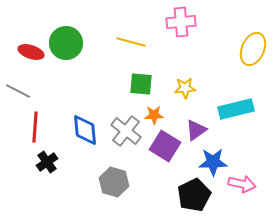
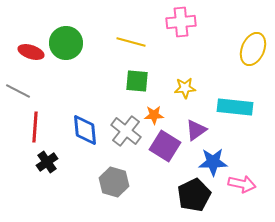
green square: moved 4 px left, 3 px up
cyan rectangle: moved 1 px left, 2 px up; rotated 20 degrees clockwise
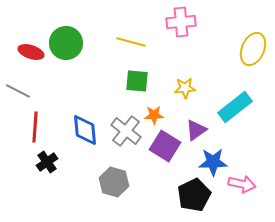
cyan rectangle: rotated 44 degrees counterclockwise
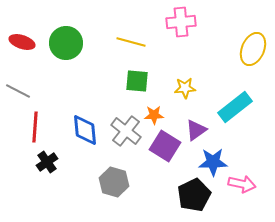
red ellipse: moved 9 px left, 10 px up
